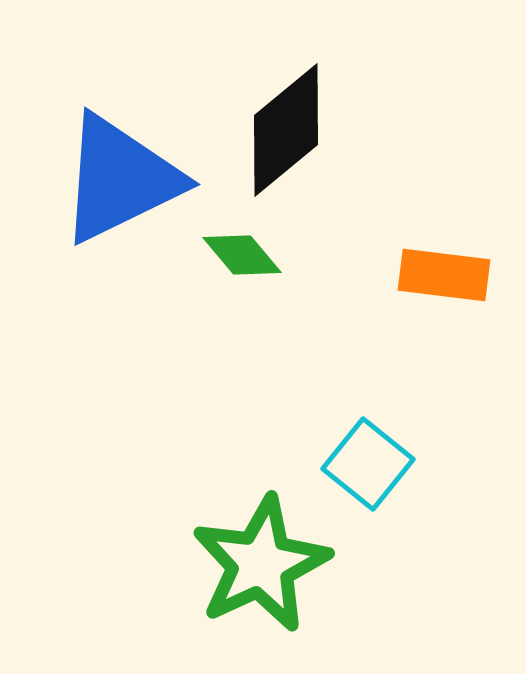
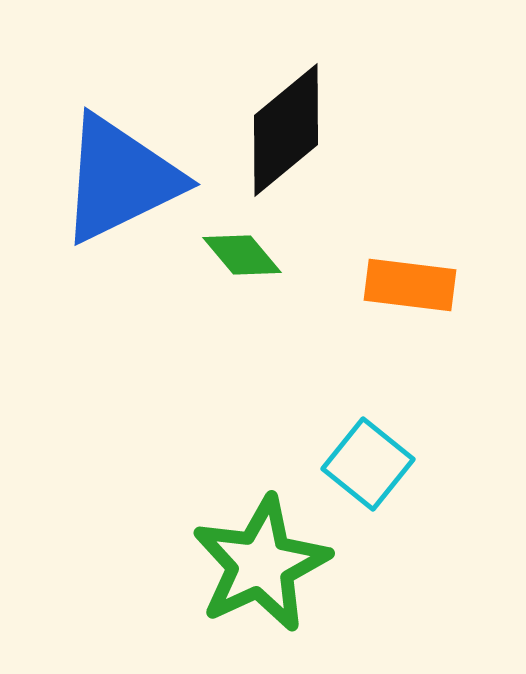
orange rectangle: moved 34 px left, 10 px down
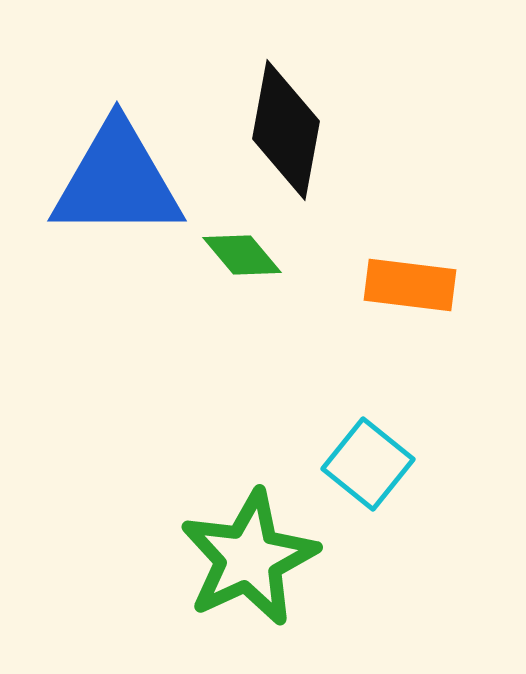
black diamond: rotated 40 degrees counterclockwise
blue triangle: moved 3 px left, 2 px down; rotated 26 degrees clockwise
green star: moved 12 px left, 6 px up
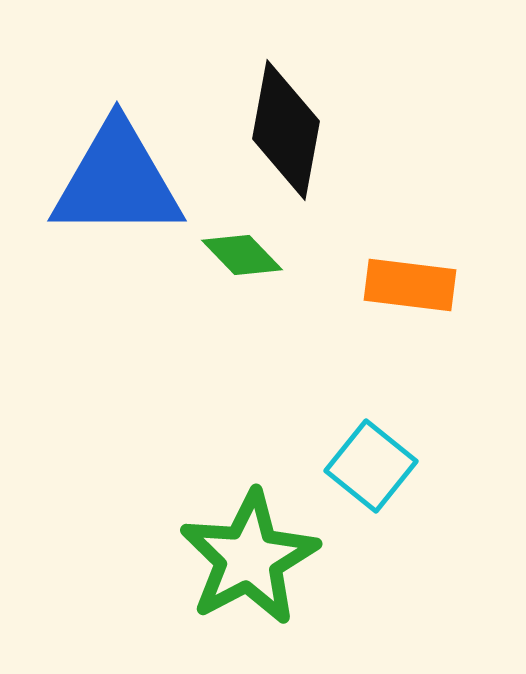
green diamond: rotated 4 degrees counterclockwise
cyan square: moved 3 px right, 2 px down
green star: rotated 3 degrees counterclockwise
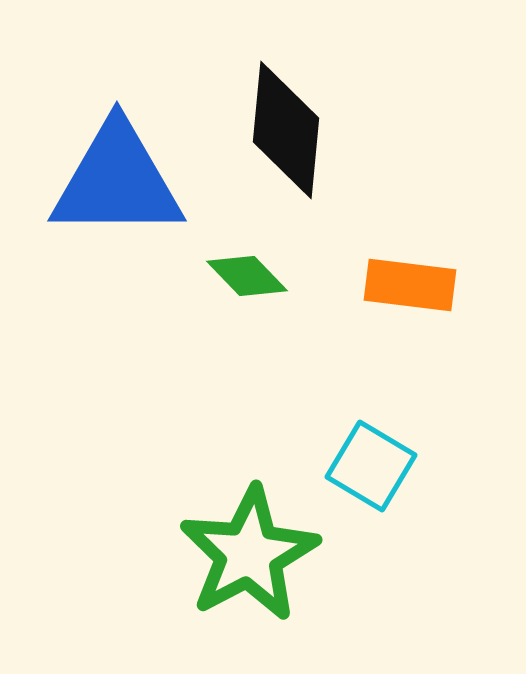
black diamond: rotated 5 degrees counterclockwise
green diamond: moved 5 px right, 21 px down
cyan square: rotated 8 degrees counterclockwise
green star: moved 4 px up
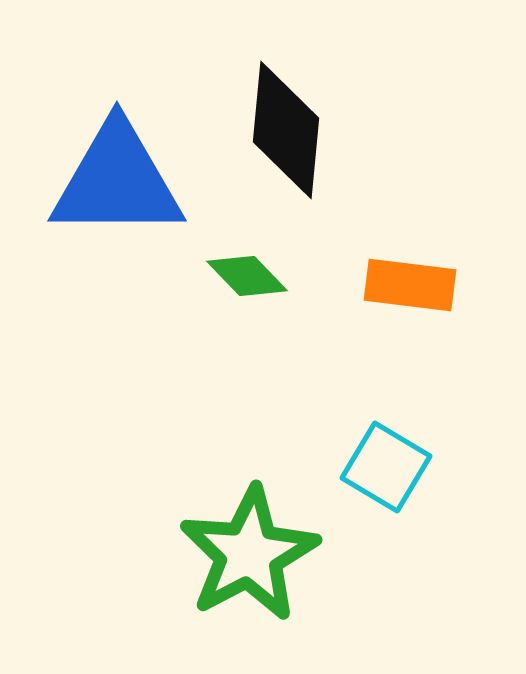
cyan square: moved 15 px right, 1 px down
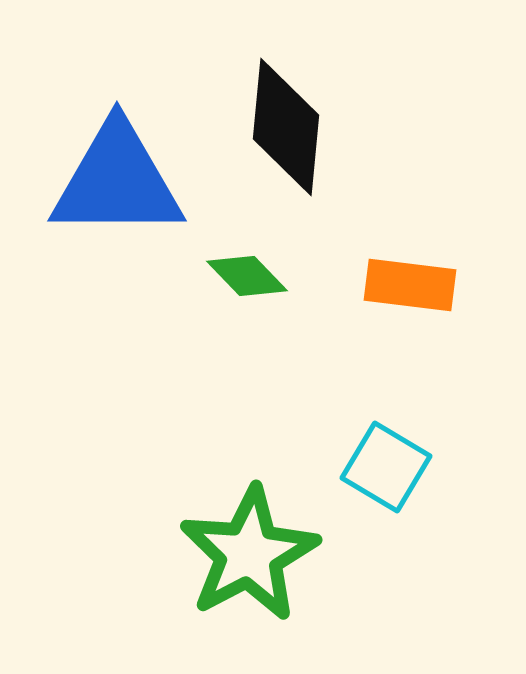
black diamond: moved 3 px up
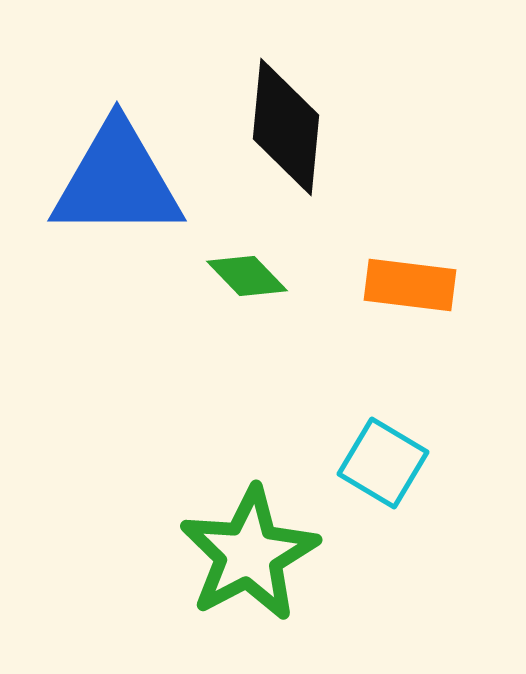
cyan square: moved 3 px left, 4 px up
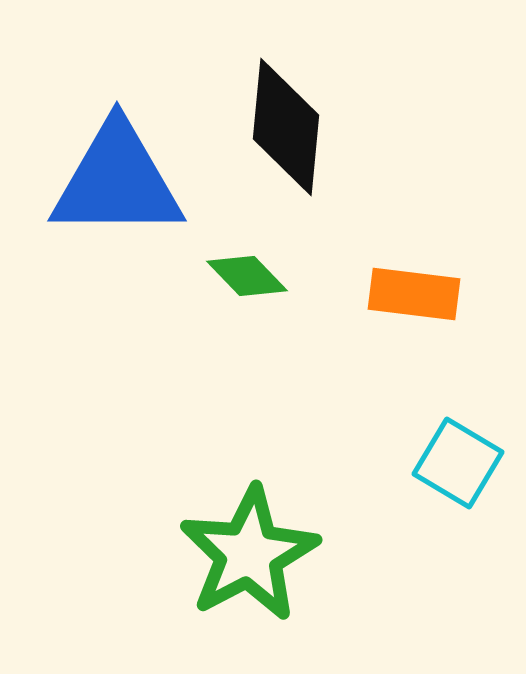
orange rectangle: moved 4 px right, 9 px down
cyan square: moved 75 px right
